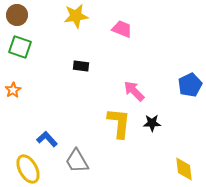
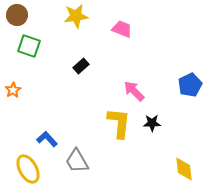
green square: moved 9 px right, 1 px up
black rectangle: rotated 49 degrees counterclockwise
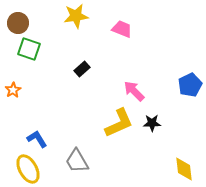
brown circle: moved 1 px right, 8 px down
green square: moved 3 px down
black rectangle: moved 1 px right, 3 px down
yellow L-shape: rotated 60 degrees clockwise
blue L-shape: moved 10 px left; rotated 10 degrees clockwise
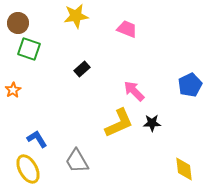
pink trapezoid: moved 5 px right
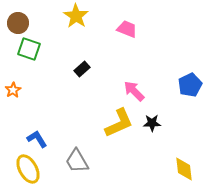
yellow star: rotated 30 degrees counterclockwise
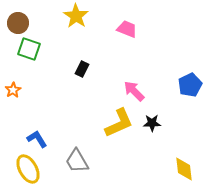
black rectangle: rotated 21 degrees counterclockwise
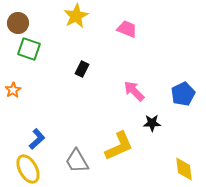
yellow star: rotated 10 degrees clockwise
blue pentagon: moved 7 px left, 9 px down
yellow L-shape: moved 23 px down
blue L-shape: rotated 80 degrees clockwise
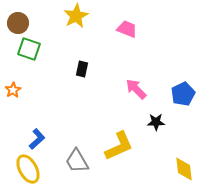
black rectangle: rotated 14 degrees counterclockwise
pink arrow: moved 2 px right, 2 px up
black star: moved 4 px right, 1 px up
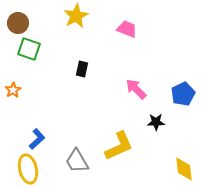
yellow ellipse: rotated 16 degrees clockwise
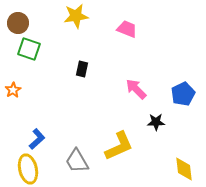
yellow star: rotated 20 degrees clockwise
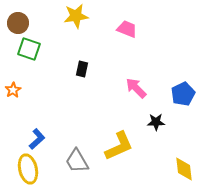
pink arrow: moved 1 px up
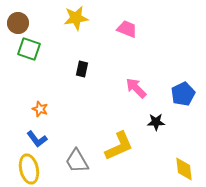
yellow star: moved 2 px down
orange star: moved 27 px right, 19 px down; rotated 21 degrees counterclockwise
blue L-shape: rotated 95 degrees clockwise
yellow ellipse: moved 1 px right
